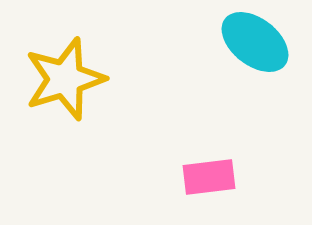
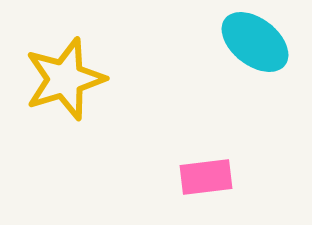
pink rectangle: moved 3 px left
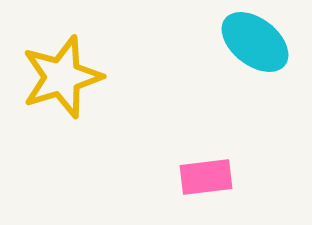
yellow star: moved 3 px left, 2 px up
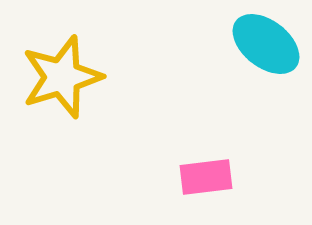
cyan ellipse: moved 11 px right, 2 px down
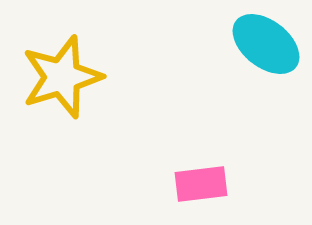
pink rectangle: moved 5 px left, 7 px down
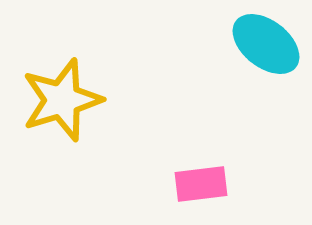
yellow star: moved 23 px down
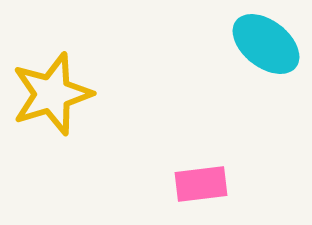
yellow star: moved 10 px left, 6 px up
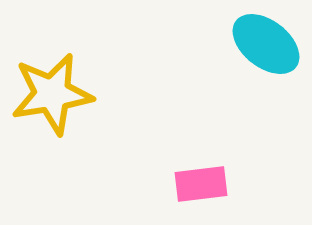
yellow star: rotated 8 degrees clockwise
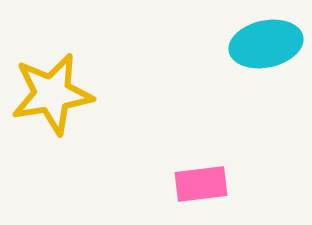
cyan ellipse: rotated 50 degrees counterclockwise
